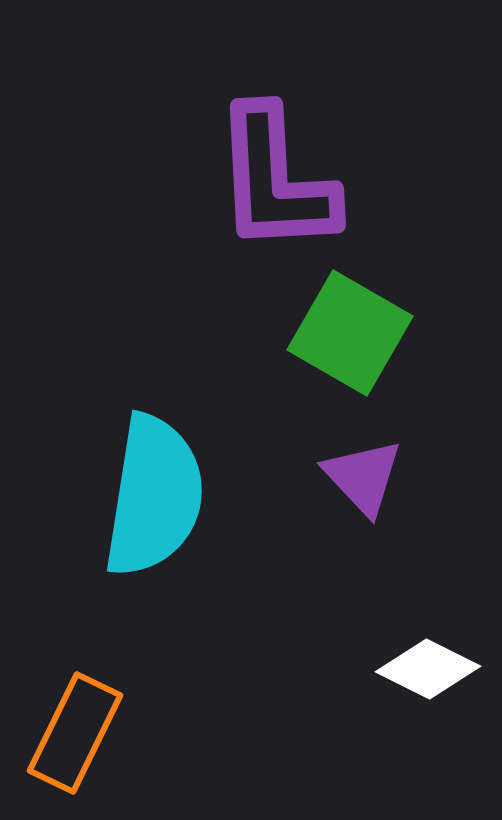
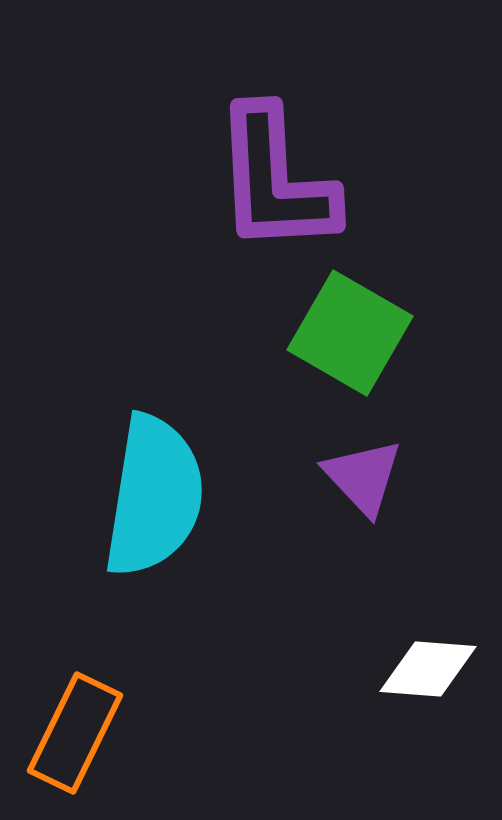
white diamond: rotated 22 degrees counterclockwise
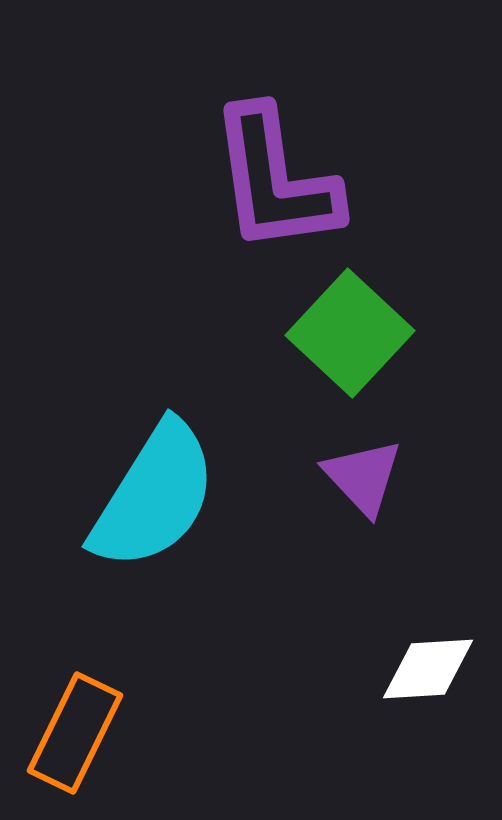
purple L-shape: rotated 5 degrees counterclockwise
green square: rotated 13 degrees clockwise
cyan semicircle: rotated 23 degrees clockwise
white diamond: rotated 8 degrees counterclockwise
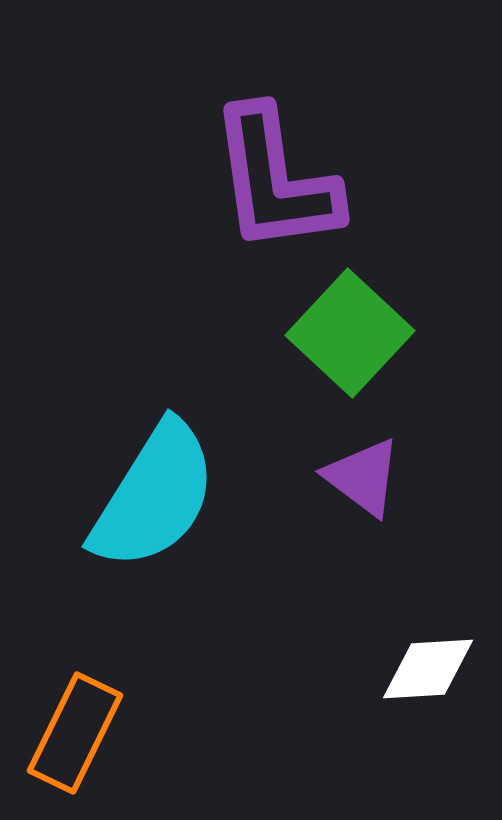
purple triangle: rotated 10 degrees counterclockwise
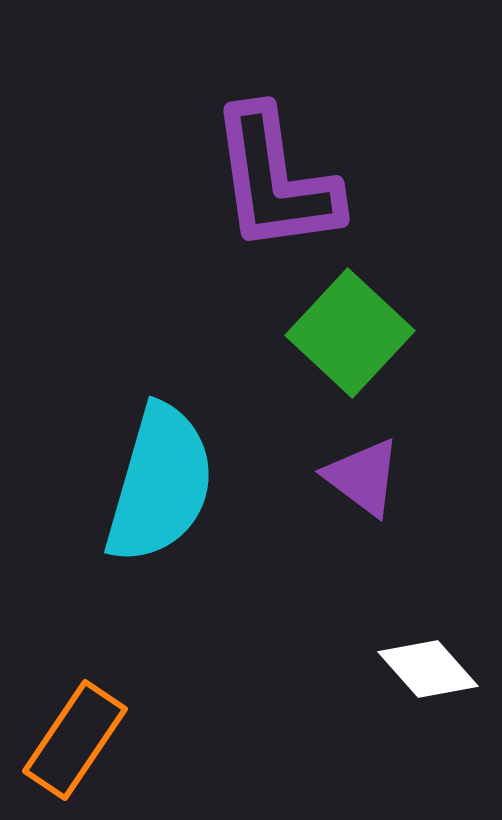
cyan semicircle: moved 6 px right, 12 px up; rotated 16 degrees counterclockwise
white diamond: rotated 52 degrees clockwise
orange rectangle: moved 7 px down; rotated 8 degrees clockwise
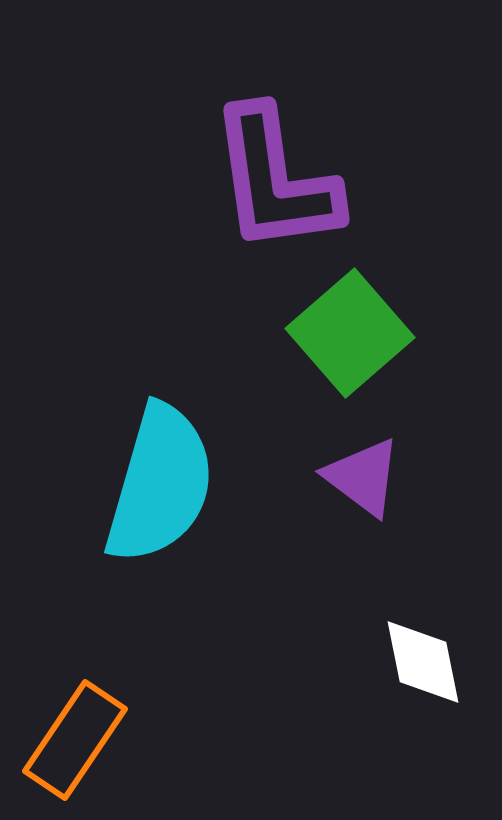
green square: rotated 6 degrees clockwise
white diamond: moved 5 px left, 7 px up; rotated 30 degrees clockwise
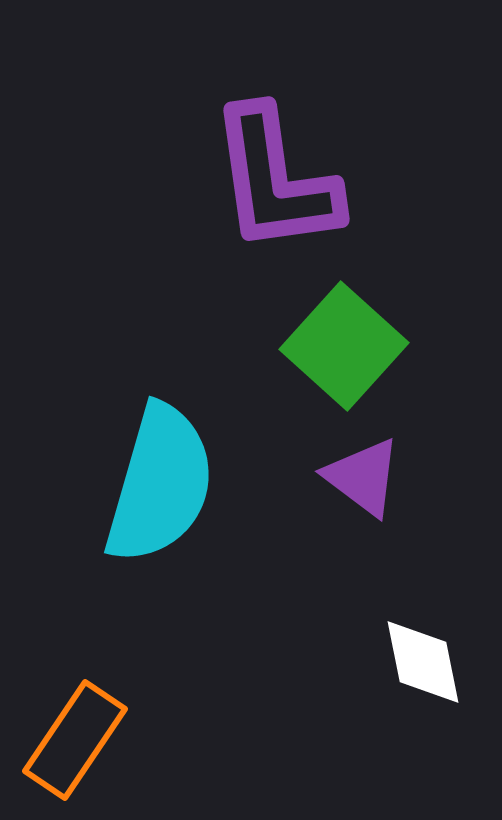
green square: moved 6 px left, 13 px down; rotated 7 degrees counterclockwise
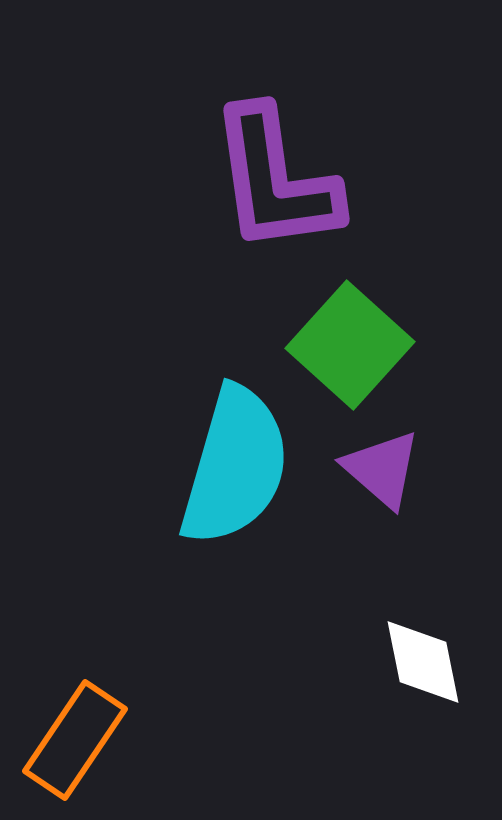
green square: moved 6 px right, 1 px up
purple triangle: moved 19 px right, 8 px up; rotated 4 degrees clockwise
cyan semicircle: moved 75 px right, 18 px up
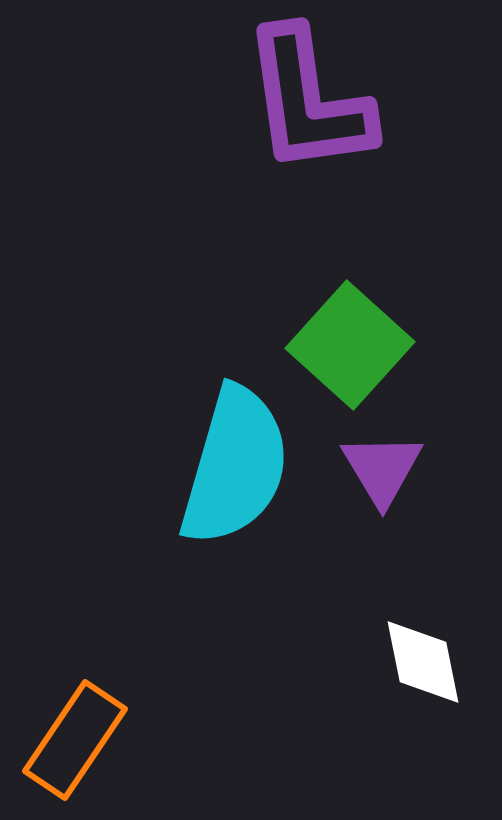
purple L-shape: moved 33 px right, 79 px up
purple triangle: rotated 18 degrees clockwise
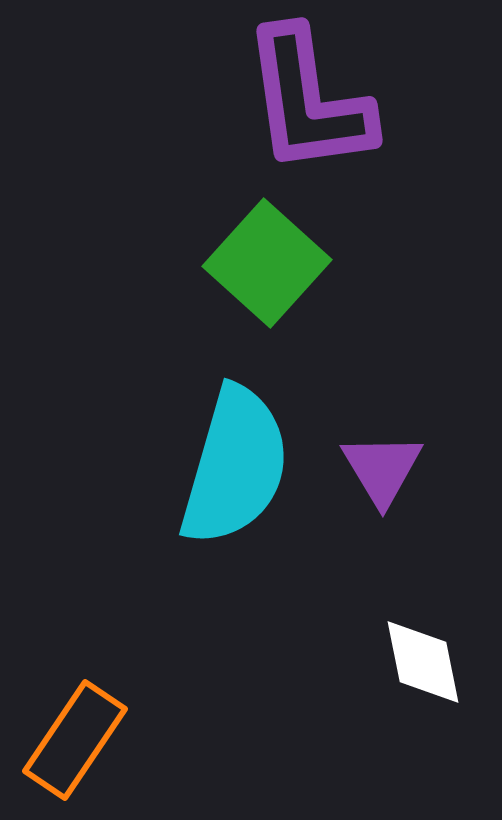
green square: moved 83 px left, 82 px up
